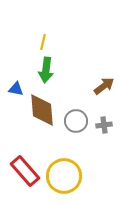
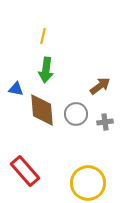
yellow line: moved 6 px up
brown arrow: moved 4 px left
gray circle: moved 7 px up
gray cross: moved 1 px right, 3 px up
yellow circle: moved 24 px right, 7 px down
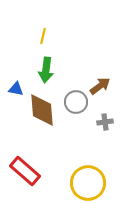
gray circle: moved 12 px up
red rectangle: rotated 8 degrees counterclockwise
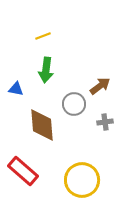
yellow line: rotated 56 degrees clockwise
gray circle: moved 2 px left, 2 px down
brown diamond: moved 15 px down
red rectangle: moved 2 px left
yellow circle: moved 6 px left, 3 px up
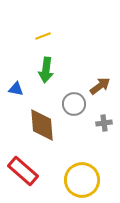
gray cross: moved 1 px left, 1 px down
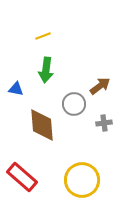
red rectangle: moved 1 px left, 6 px down
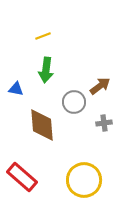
gray circle: moved 2 px up
yellow circle: moved 2 px right
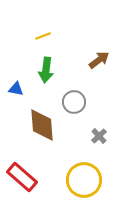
brown arrow: moved 1 px left, 26 px up
gray cross: moved 5 px left, 13 px down; rotated 35 degrees counterclockwise
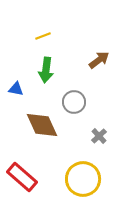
brown diamond: rotated 20 degrees counterclockwise
yellow circle: moved 1 px left, 1 px up
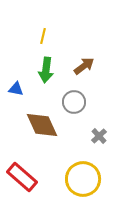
yellow line: rotated 56 degrees counterclockwise
brown arrow: moved 15 px left, 6 px down
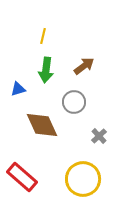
blue triangle: moved 2 px right; rotated 28 degrees counterclockwise
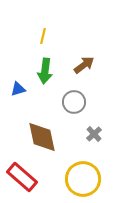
brown arrow: moved 1 px up
green arrow: moved 1 px left, 1 px down
brown diamond: moved 12 px down; rotated 12 degrees clockwise
gray cross: moved 5 px left, 2 px up
